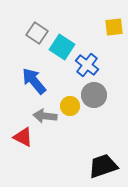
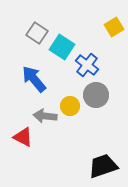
yellow square: rotated 24 degrees counterclockwise
blue arrow: moved 2 px up
gray circle: moved 2 px right
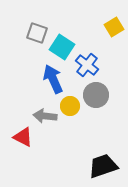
gray square: rotated 15 degrees counterclockwise
blue arrow: moved 19 px right; rotated 16 degrees clockwise
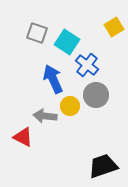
cyan square: moved 5 px right, 5 px up
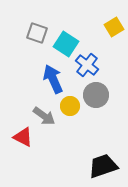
cyan square: moved 1 px left, 2 px down
gray arrow: moved 1 px left; rotated 150 degrees counterclockwise
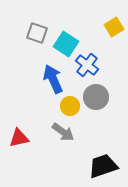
gray circle: moved 2 px down
gray arrow: moved 19 px right, 16 px down
red triangle: moved 4 px left, 1 px down; rotated 40 degrees counterclockwise
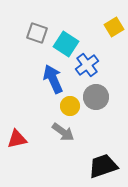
blue cross: rotated 15 degrees clockwise
red triangle: moved 2 px left, 1 px down
